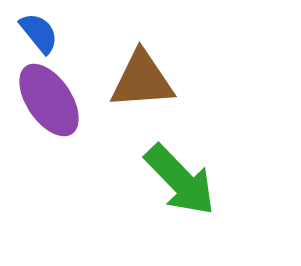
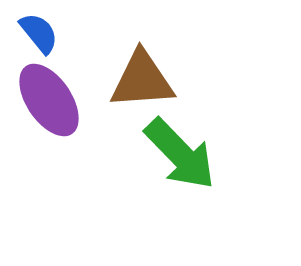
green arrow: moved 26 px up
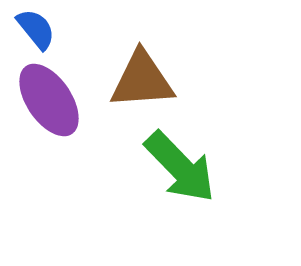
blue semicircle: moved 3 px left, 4 px up
green arrow: moved 13 px down
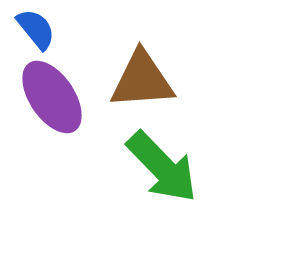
purple ellipse: moved 3 px right, 3 px up
green arrow: moved 18 px left
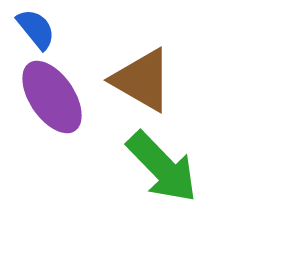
brown triangle: rotated 34 degrees clockwise
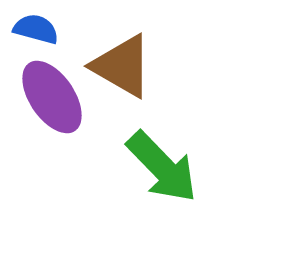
blue semicircle: rotated 36 degrees counterclockwise
brown triangle: moved 20 px left, 14 px up
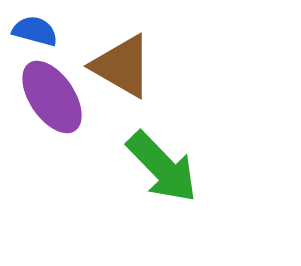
blue semicircle: moved 1 px left, 2 px down
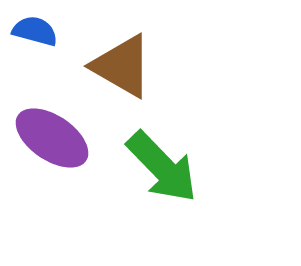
purple ellipse: moved 41 px down; rotated 22 degrees counterclockwise
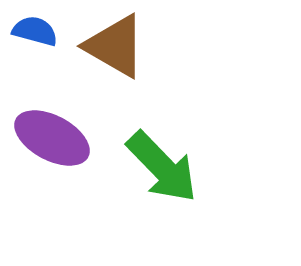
brown triangle: moved 7 px left, 20 px up
purple ellipse: rotated 6 degrees counterclockwise
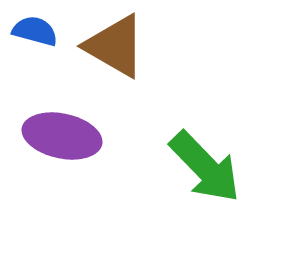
purple ellipse: moved 10 px right, 2 px up; rotated 16 degrees counterclockwise
green arrow: moved 43 px right
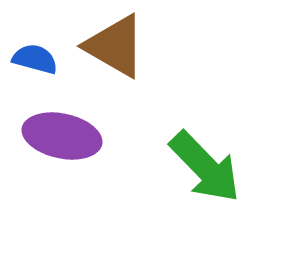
blue semicircle: moved 28 px down
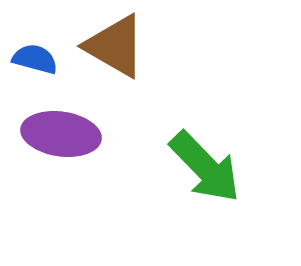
purple ellipse: moved 1 px left, 2 px up; rotated 4 degrees counterclockwise
